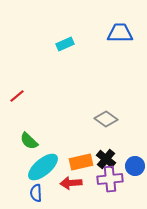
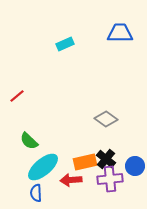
orange rectangle: moved 4 px right
red arrow: moved 3 px up
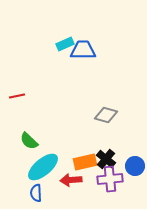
blue trapezoid: moved 37 px left, 17 px down
red line: rotated 28 degrees clockwise
gray diamond: moved 4 px up; rotated 20 degrees counterclockwise
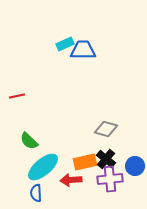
gray diamond: moved 14 px down
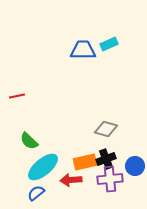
cyan rectangle: moved 44 px right
black cross: rotated 30 degrees clockwise
blue semicircle: rotated 54 degrees clockwise
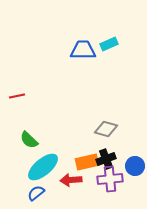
green semicircle: moved 1 px up
orange rectangle: moved 2 px right
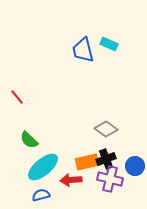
cyan rectangle: rotated 48 degrees clockwise
blue trapezoid: rotated 104 degrees counterclockwise
red line: moved 1 px down; rotated 63 degrees clockwise
gray diamond: rotated 20 degrees clockwise
purple cross: rotated 20 degrees clockwise
blue semicircle: moved 5 px right, 2 px down; rotated 24 degrees clockwise
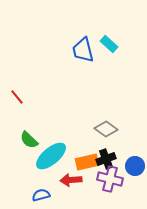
cyan rectangle: rotated 18 degrees clockwise
cyan ellipse: moved 8 px right, 11 px up
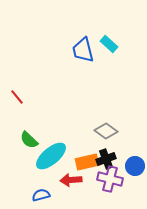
gray diamond: moved 2 px down
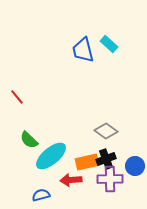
purple cross: rotated 15 degrees counterclockwise
